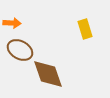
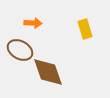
orange arrow: moved 21 px right
brown diamond: moved 2 px up
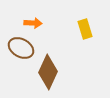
brown ellipse: moved 1 px right, 2 px up
brown diamond: rotated 44 degrees clockwise
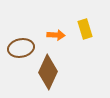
orange arrow: moved 23 px right, 12 px down
brown ellipse: rotated 40 degrees counterclockwise
